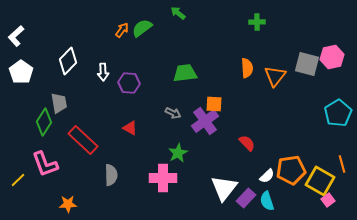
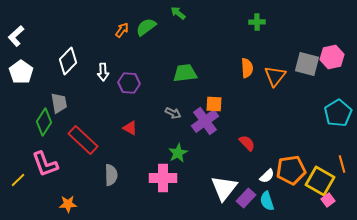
green semicircle: moved 4 px right, 1 px up
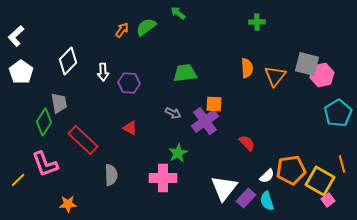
pink hexagon: moved 10 px left, 18 px down
